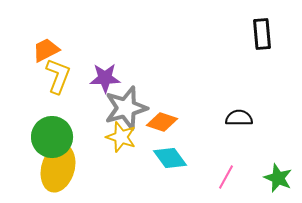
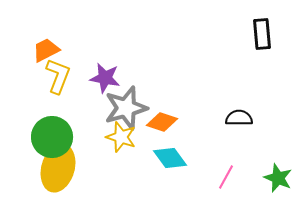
purple star: rotated 12 degrees clockwise
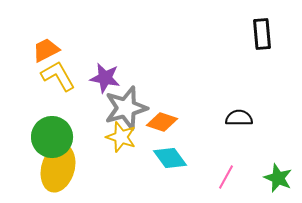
yellow L-shape: rotated 51 degrees counterclockwise
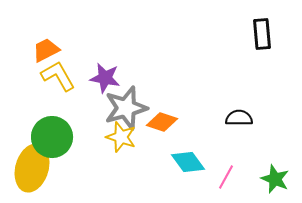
cyan diamond: moved 18 px right, 4 px down
yellow ellipse: moved 26 px left
green star: moved 3 px left, 1 px down
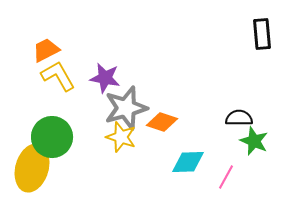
cyan diamond: rotated 56 degrees counterclockwise
green star: moved 21 px left, 38 px up
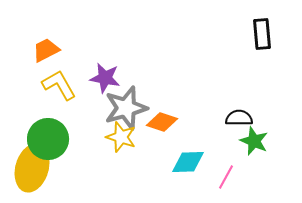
yellow L-shape: moved 1 px right, 9 px down
green circle: moved 4 px left, 2 px down
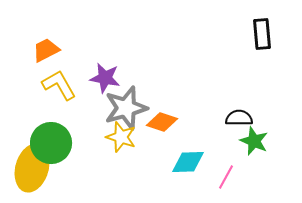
green circle: moved 3 px right, 4 px down
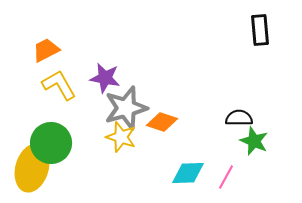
black rectangle: moved 2 px left, 4 px up
cyan diamond: moved 11 px down
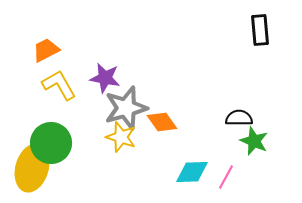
orange diamond: rotated 36 degrees clockwise
cyan diamond: moved 4 px right, 1 px up
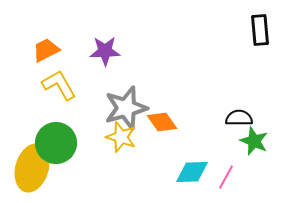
purple star: moved 27 px up; rotated 12 degrees counterclockwise
green circle: moved 5 px right
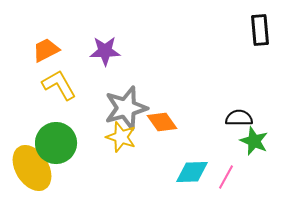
yellow ellipse: rotated 48 degrees counterclockwise
